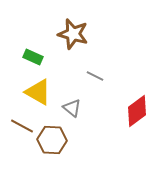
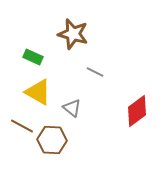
gray line: moved 4 px up
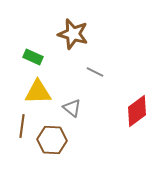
yellow triangle: rotated 32 degrees counterclockwise
brown line: rotated 70 degrees clockwise
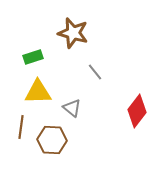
brown star: moved 1 px up
green rectangle: rotated 42 degrees counterclockwise
gray line: rotated 24 degrees clockwise
red diamond: rotated 16 degrees counterclockwise
brown line: moved 1 px left, 1 px down
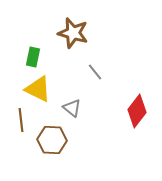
green rectangle: rotated 60 degrees counterclockwise
yellow triangle: moved 3 px up; rotated 28 degrees clockwise
brown line: moved 7 px up; rotated 15 degrees counterclockwise
